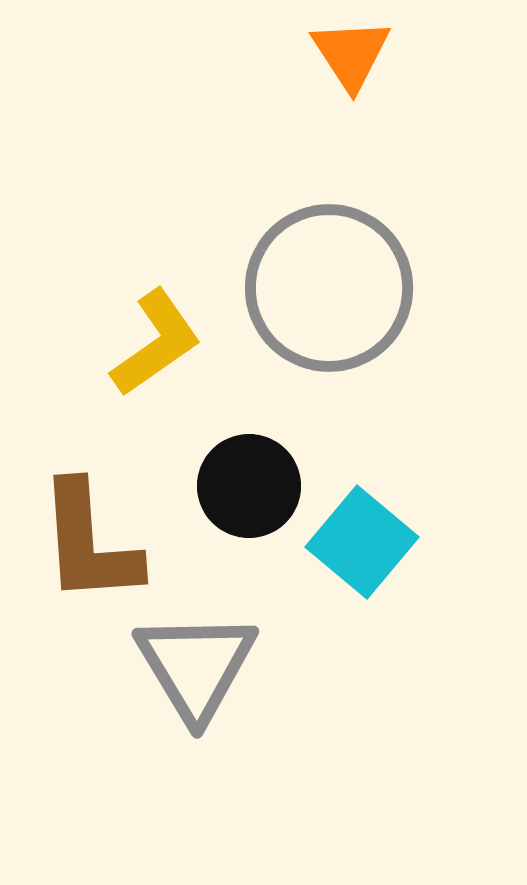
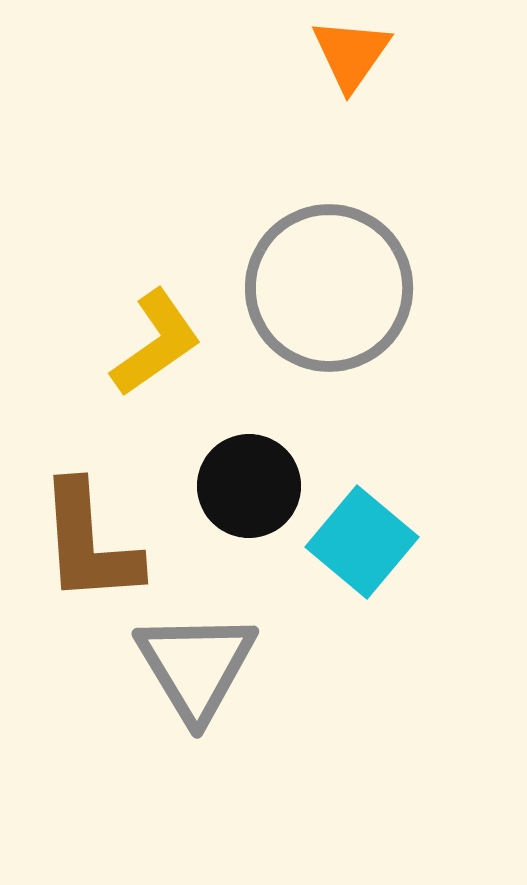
orange triangle: rotated 8 degrees clockwise
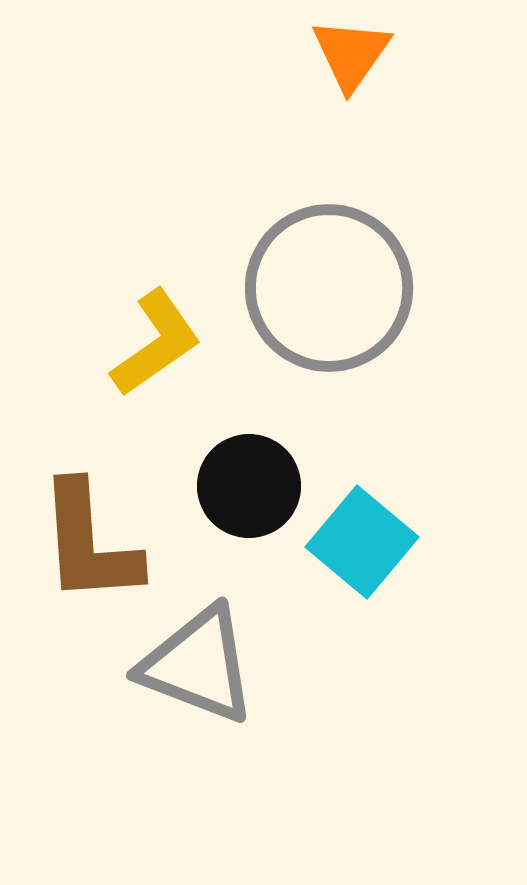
gray triangle: moved 2 px right, 1 px up; rotated 38 degrees counterclockwise
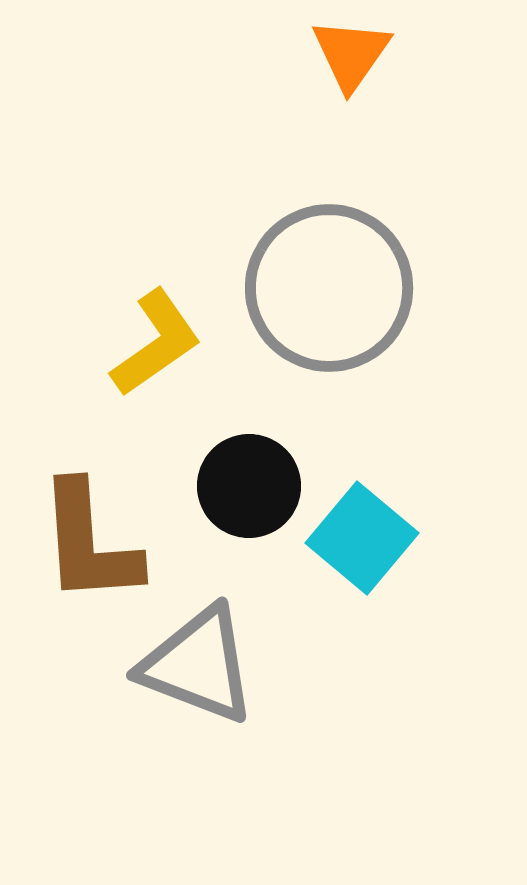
cyan square: moved 4 px up
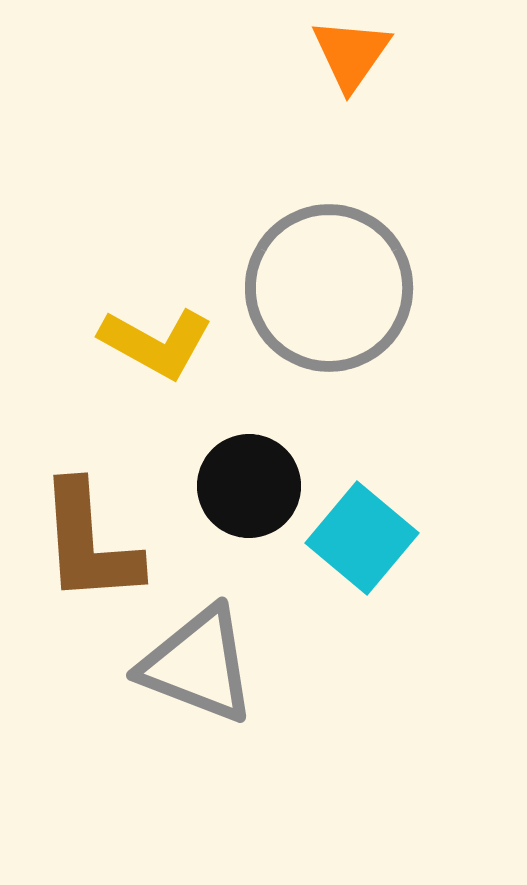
yellow L-shape: rotated 64 degrees clockwise
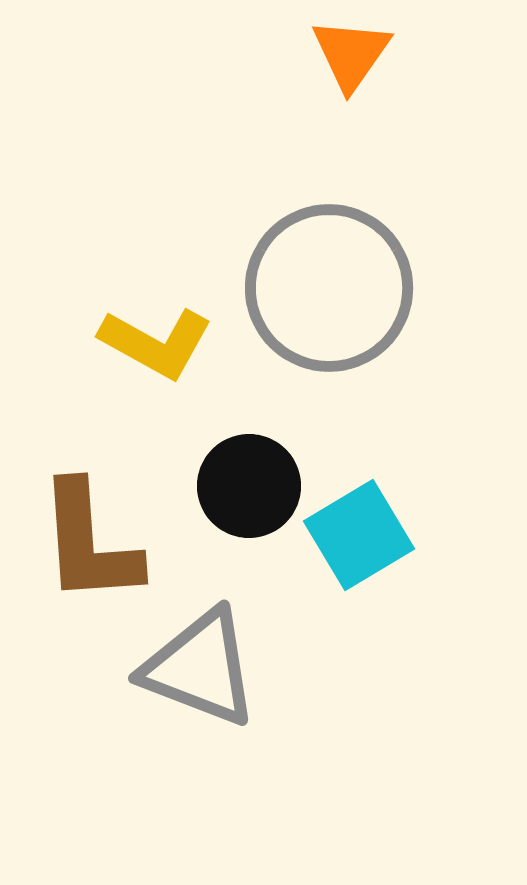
cyan square: moved 3 px left, 3 px up; rotated 19 degrees clockwise
gray triangle: moved 2 px right, 3 px down
